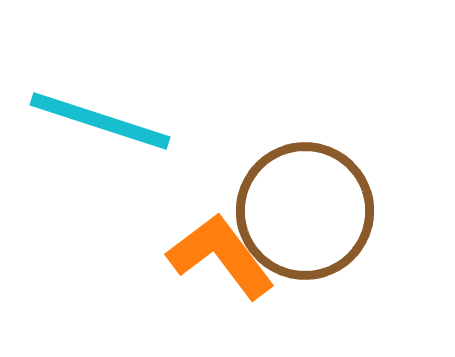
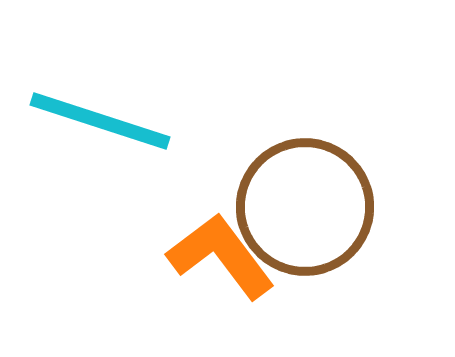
brown circle: moved 4 px up
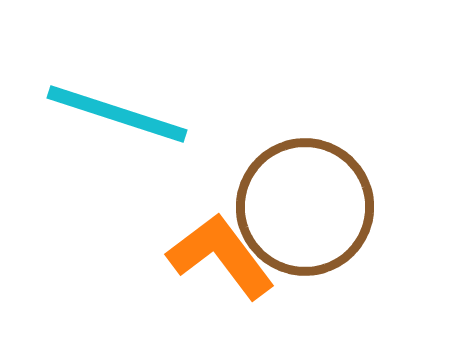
cyan line: moved 17 px right, 7 px up
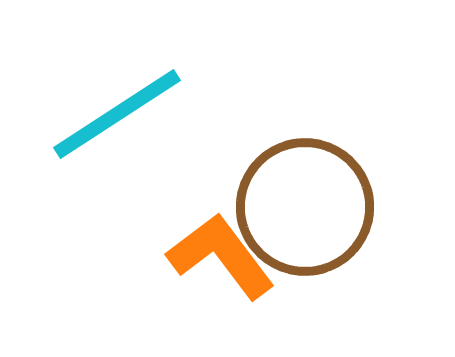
cyan line: rotated 51 degrees counterclockwise
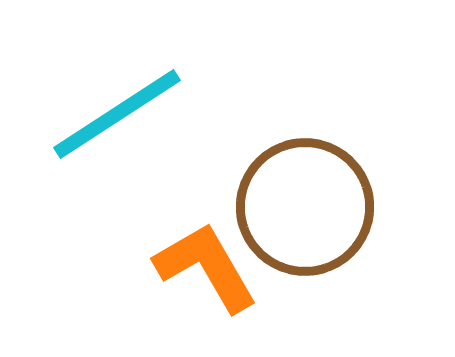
orange L-shape: moved 15 px left, 11 px down; rotated 7 degrees clockwise
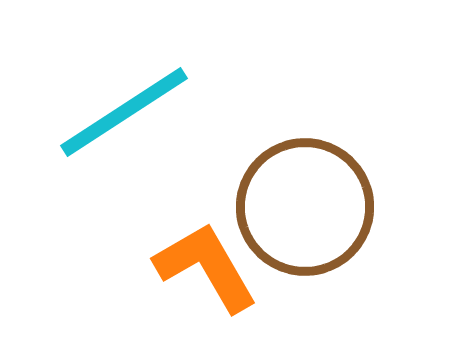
cyan line: moved 7 px right, 2 px up
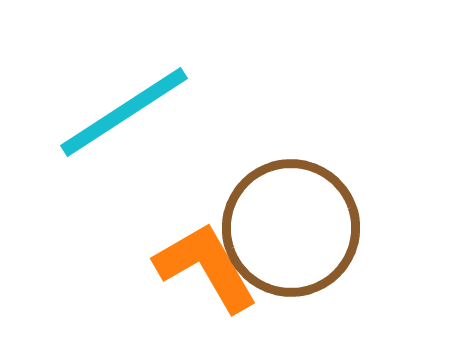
brown circle: moved 14 px left, 21 px down
